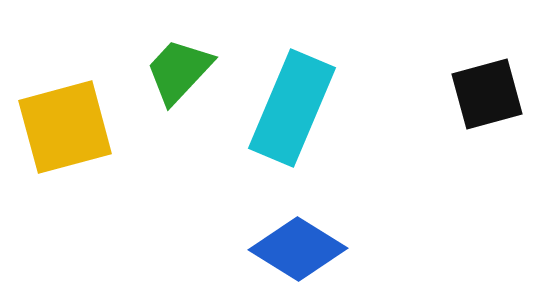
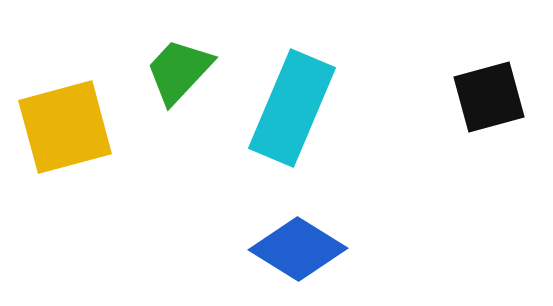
black square: moved 2 px right, 3 px down
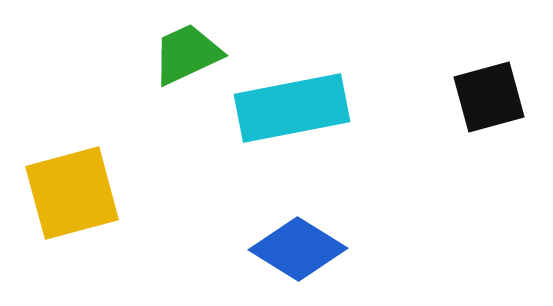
green trapezoid: moved 8 px right, 17 px up; rotated 22 degrees clockwise
cyan rectangle: rotated 56 degrees clockwise
yellow square: moved 7 px right, 66 px down
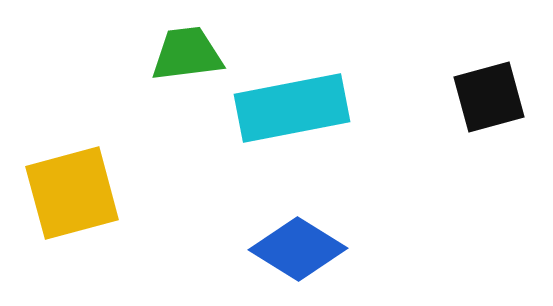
green trapezoid: rotated 18 degrees clockwise
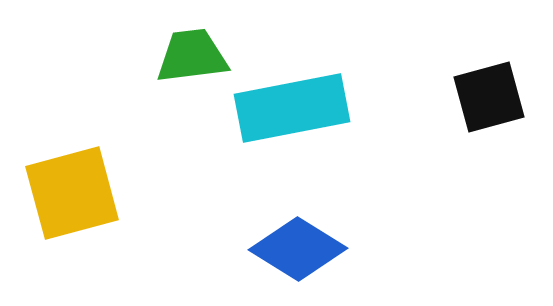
green trapezoid: moved 5 px right, 2 px down
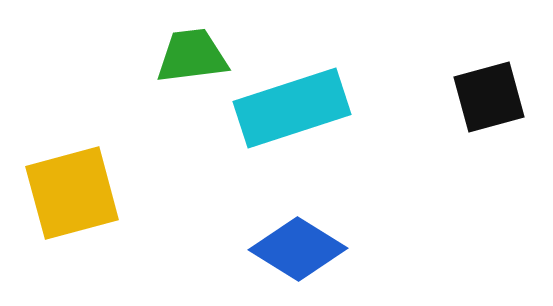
cyan rectangle: rotated 7 degrees counterclockwise
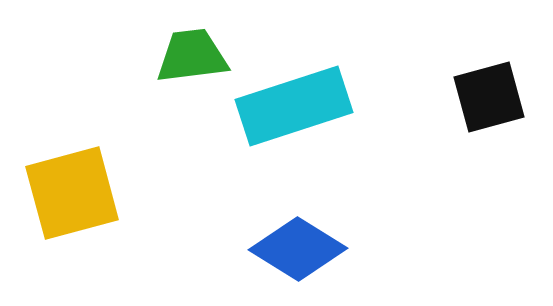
cyan rectangle: moved 2 px right, 2 px up
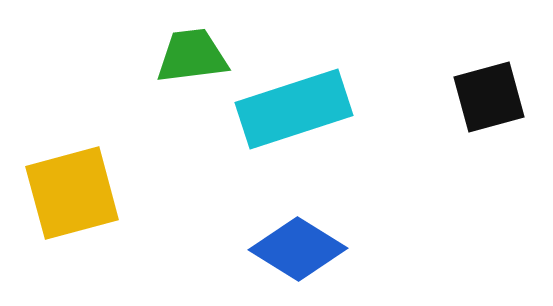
cyan rectangle: moved 3 px down
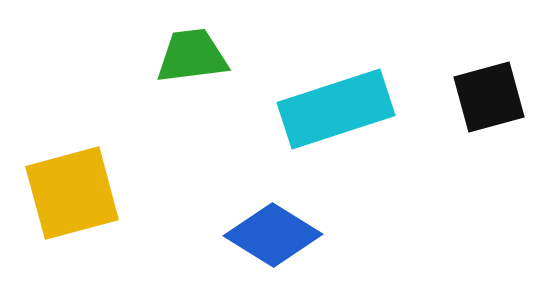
cyan rectangle: moved 42 px right
blue diamond: moved 25 px left, 14 px up
